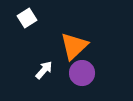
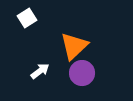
white arrow: moved 4 px left, 1 px down; rotated 12 degrees clockwise
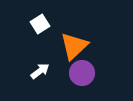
white square: moved 13 px right, 6 px down
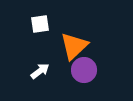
white square: rotated 24 degrees clockwise
purple circle: moved 2 px right, 3 px up
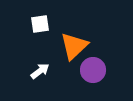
purple circle: moved 9 px right
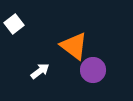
white square: moved 26 px left; rotated 30 degrees counterclockwise
orange triangle: rotated 40 degrees counterclockwise
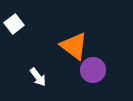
white arrow: moved 2 px left, 6 px down; rotated 90 degrees clockwise
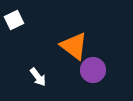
white square: moved 4 px up; rotated 12 degrees clockwise
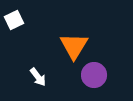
orange triangle: rotated 24 degrees clockwise
purple circle: moved 1 px right, 5 px down
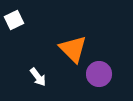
orange triangle: moved 1 px left, 3 px down; rotated 16 degrees counterclockwise
purple circle: moved 5 px right, 1 px up
